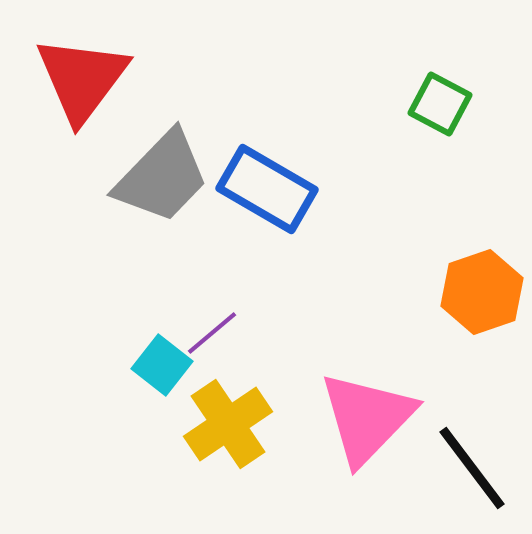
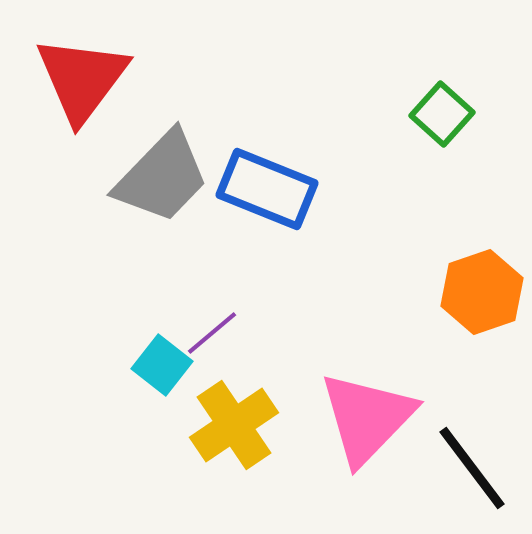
green square: moved 2 px right, 10 px down; rotated 14 degrees clockwise
blue rectangle: rotated 8 degrees counterclockwise
yellow cross: moved 6 px right, 1 px down
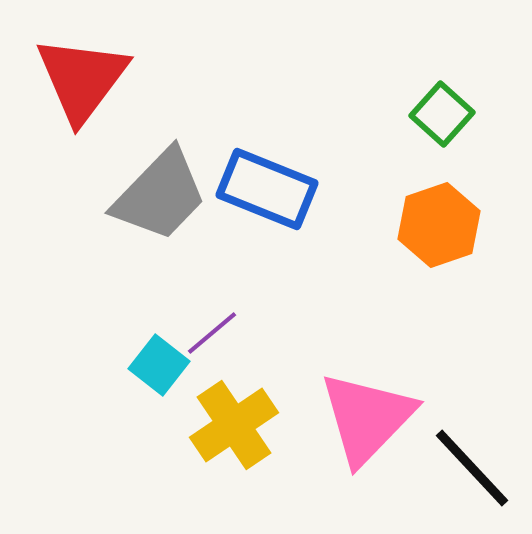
gray trapezoid: moved 2 px left, 18 px down
orange hexagon: moved 43 px left, 67 px up
cyan square: moved 3 px left
black line: rotated 6 degrees counterclockwise
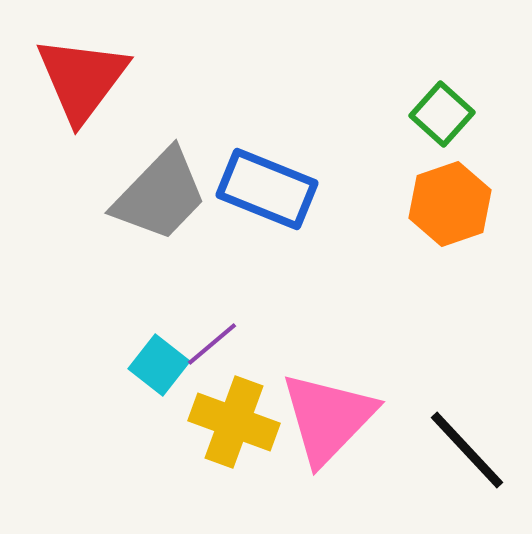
orange hexagon: moved 11 px right, 21 px up
purple line: moved 11 px down
pink triangle: moved 39 px left
yellow cross: moved 3 px up; rotated 36 degrees counterclockwise
black line: moved 5 px left, 18 px up
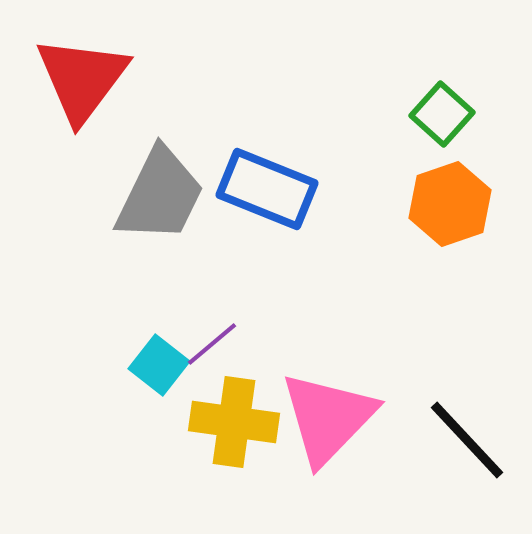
gray trapezoid: rotated 18 degrees counterclockwise
yellow cross: rotated 12 degrees counterclockwise
black line: moved 10 px up
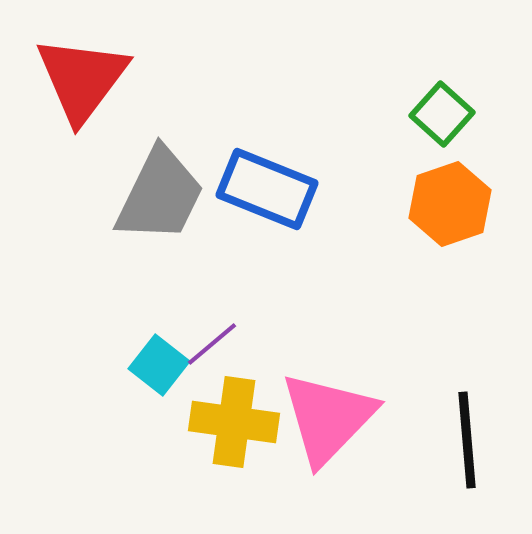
black line: rotated 38 degrees clockwise
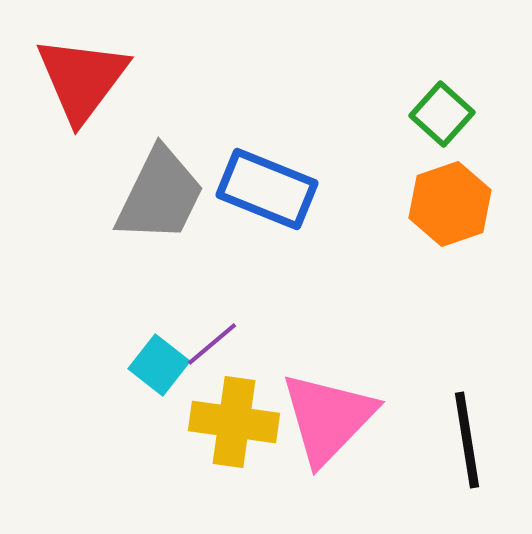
black line: rotated 4 degrees counterclockwise
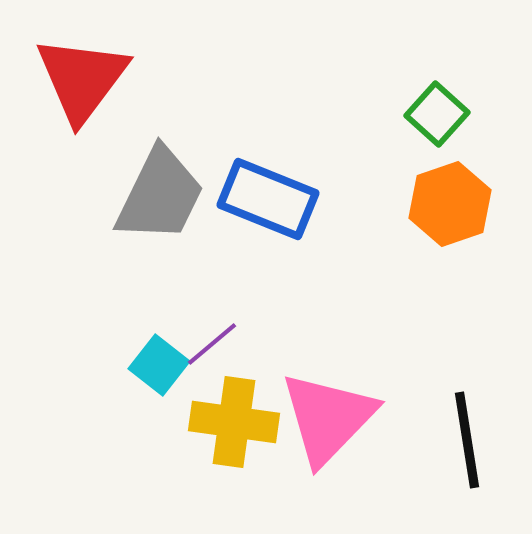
green square: moved 5 px left
blue rectangle: moved 1 px right, 10 px down
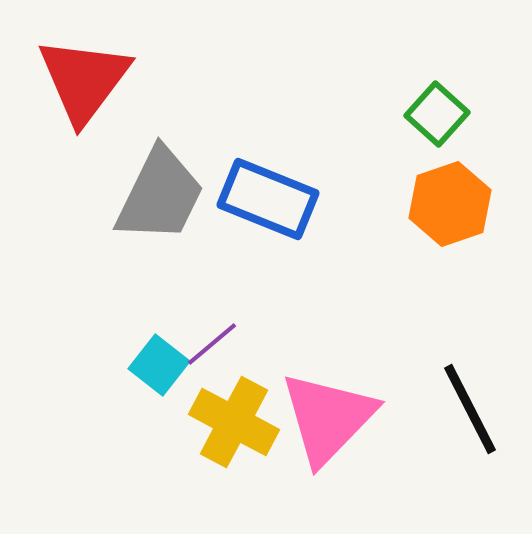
red triangle: moved 2 px right, 1 px down
yellow cross: rotated 20 degrees clockwise
black line: moved 3 px right, 31 px up; rotated 18 degrees counterclockwise
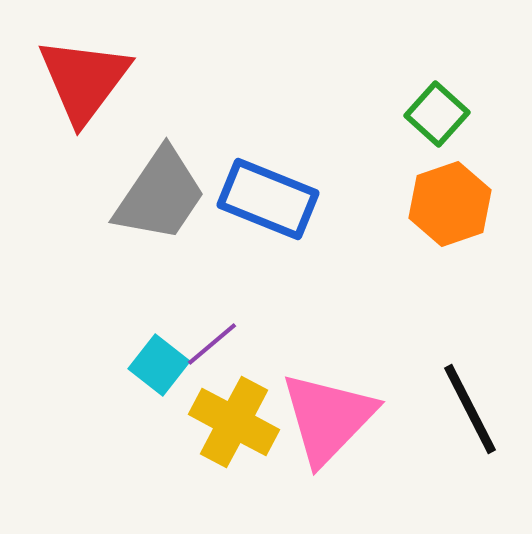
gray trapezoid: rotated 8 degrees clockwise
